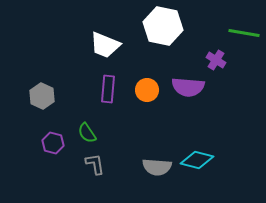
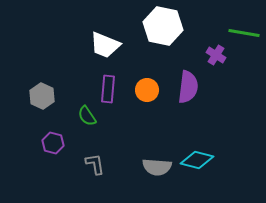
purple cross: moved 5 px up
purple semicircle: rotated 88 degrees counterclockwise
green semicircle: moved 17 px up
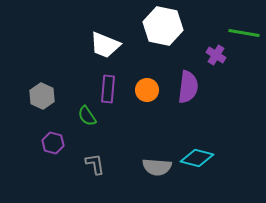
cyan diamond: moved 2 px up
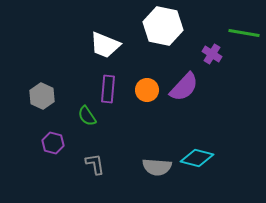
purple cross: moved 4 px left, 1 px up
purple semicircle: moved 4 px left; rotated 36 degrees clockwise
